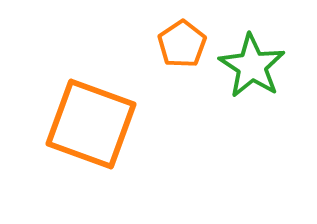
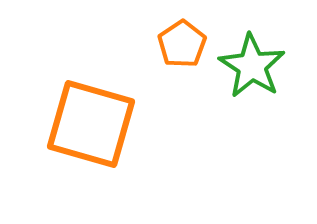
orange square: rotated 4 degrees counterclockwise
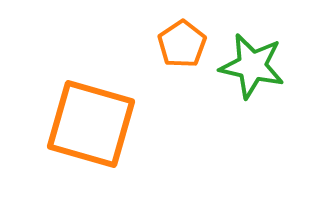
green star: rotated 20 degrees counterclockwise
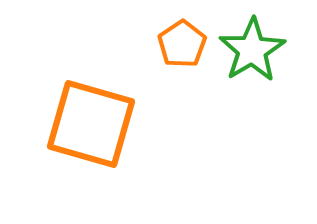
green star: moved 16 px up; rotated 28 degrees clockwise
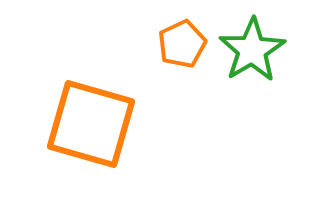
orange pentagon: rotated 9 degrees clockwise
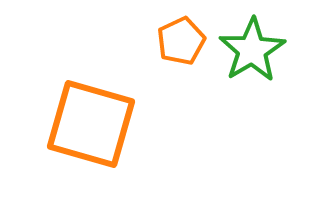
orange pentagon: moved 1 px left, 3 px up
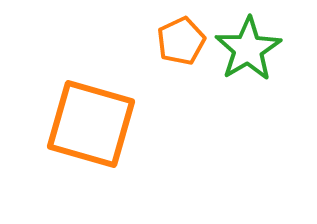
green star: moved 4 px left, 1 px up
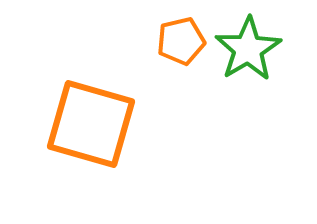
orange pentagon: rotated 12 degrees clockwise
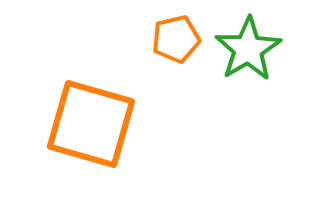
orange pentagon: moved 5 px left, 2 px up
